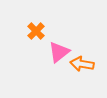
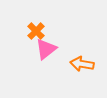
pink triangle: moved 13 px left, 3 px up
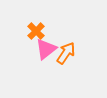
orange arrow: moved 16 px left, 11 px up; rotated 115 degrees clockwise
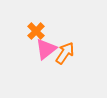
orange arrow: moved 1 px left
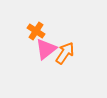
orange cross: rotated 12 degrees counterclockwise
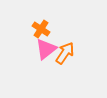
orange cross: moved 5 px right, 2 px up
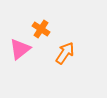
pink triangle: moved 26 px left
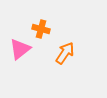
orange cross: rotated 18 degrees counterclockwise
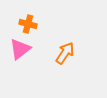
orange cross: moved 13 px left, 5 px up
